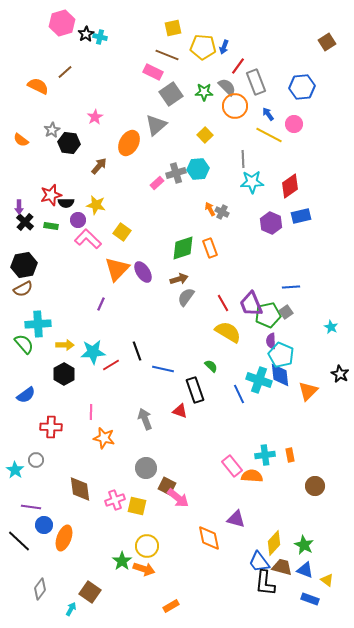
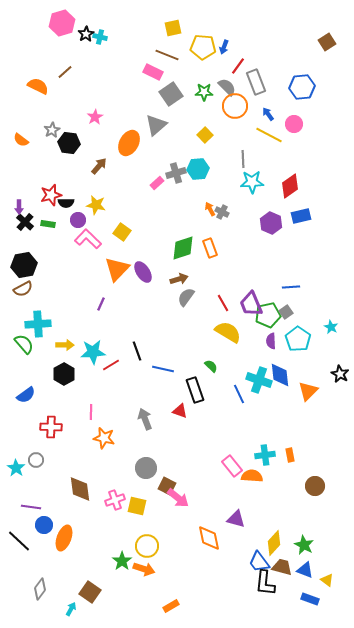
green rectangle at (51, 226): moved 3 px left, 2 px up
cyan pentagon at (281, 355): moved 17 px right, 16 px up; rotated 10 degrees clockwise
cyan star at (15, 470): moved 1 px right, 2 px up
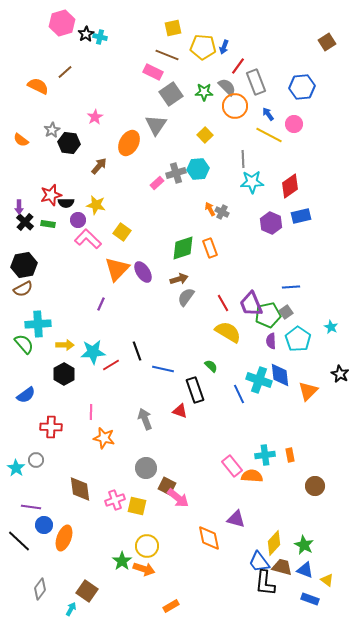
gray triangle at (156, 125): rotated 15 degrees counterclockwise
brown square at (90, 592): moved 3 px left, 1 px up
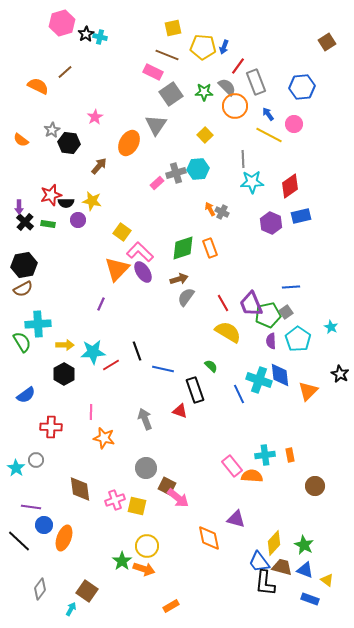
yellow star at (96, 205): moved 4 px left, 4 px up
pink L-shape at (88, 239): moved 52 px right, 13 px down
green semicircle at (24, 344): moved 2 px left, 2 px up; rotated 10 degrees clockwise
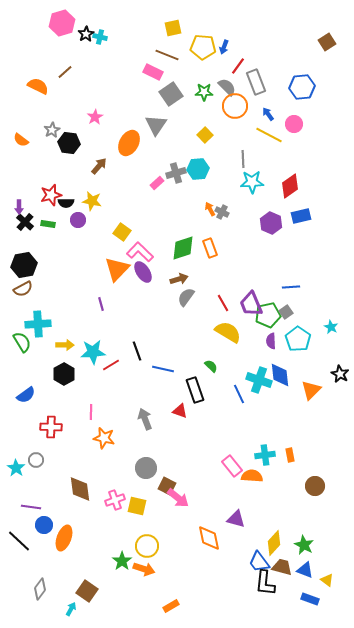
purple line at (101, 304): rotated 40 degrees counterclockwise
orange triangle at (308, 391): moved 3 px right, 1 px up
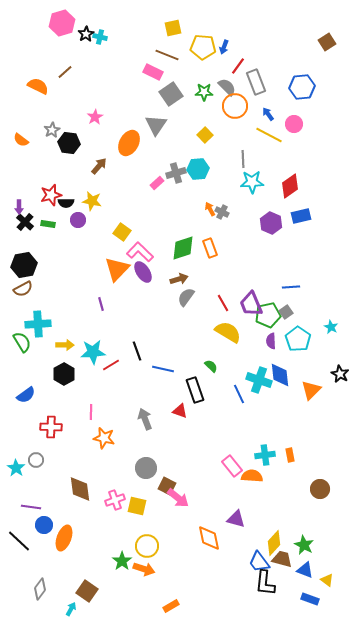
brown circle at (315, 486): moved 5 px right, 3 px down
brown trapezoid at (282, 567): moved 8 px up
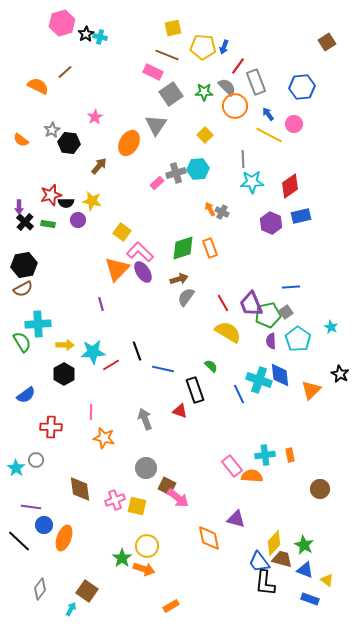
green star at (122, 561): moved 3 px up
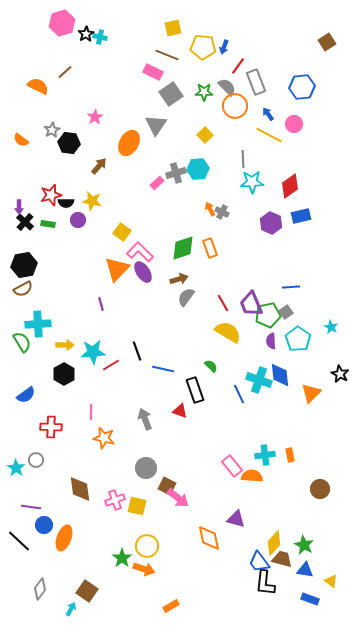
orange triangle at (311, 390): moved 3 px down
blue triangle at (305, 570): rotated 12 degrees counterclockwise
yellow triangle at (327, 580): moved 4 px right, 1 px down
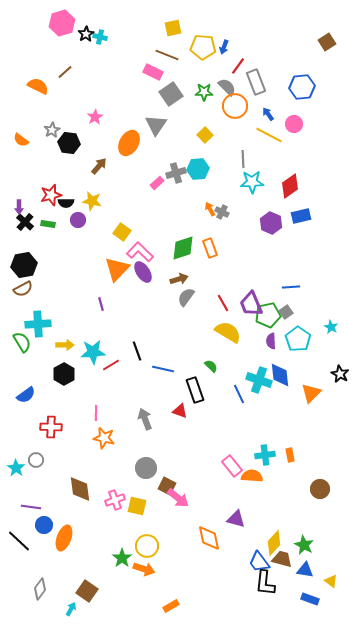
pink line at (91, 412): moved 5 px right, 1 px down
